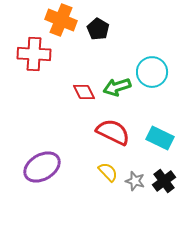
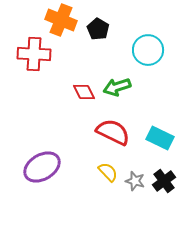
cyan circle: moved 4 px left, 22 px up
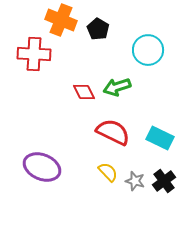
purple ellipse: rotated 54 degrees clockwise
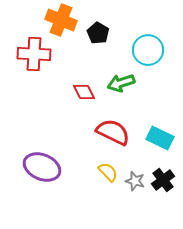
black pentagon: moved 4 px down
green arrow: moved 4 px right, 4 px up
black cross: moved 1 px left, 1 px up
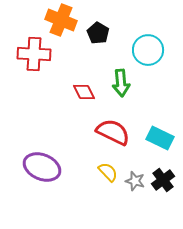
green arrow: rotated 76 degrees counterclockwise
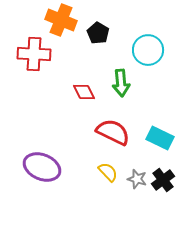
gray star: moved 2 px right, 2 px up
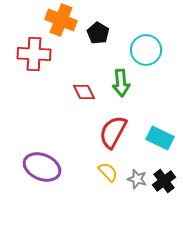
cyan circle: moved 2 px left
red semicircle: rotated 88 degrees counterclockwise
black cross: moved 1 px right, 1 px down
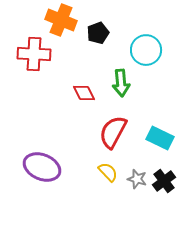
black pentagon: rotated 20 degrees clockwise
red diamond: moved 1 px down
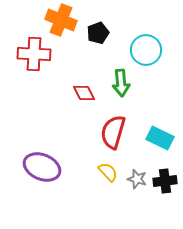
red semicircle: rotated 12 degrees counterclockwise
black cross: moved 1 px right; rotated 30 degrees clockwise
